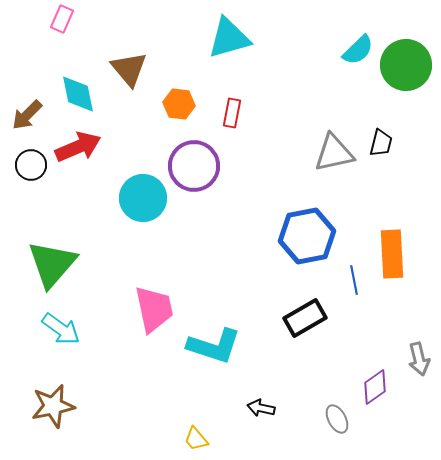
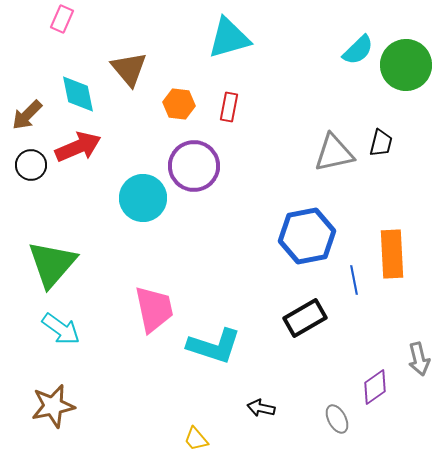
red rectangle: moved 3 px left, 6 px up
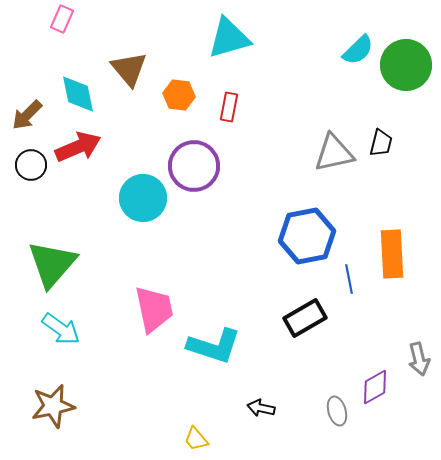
orange hexagon: moved 9 px up
blue line: moved 5 px left, 1 px up
purple diamond: rotated 6 degrees clockwise
gray ellipse: moved 8 px up; rotated 12 degrees clockwise
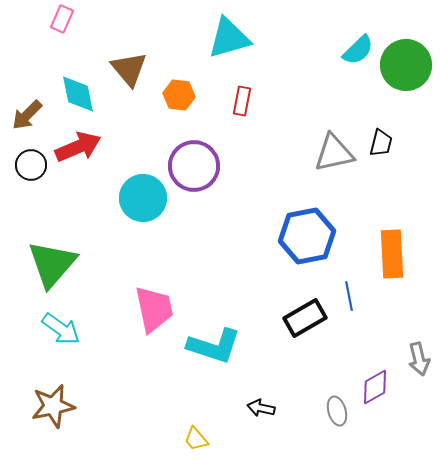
red rectangle: moved 13 px right, 6 px up
blue line: moved 17 px down
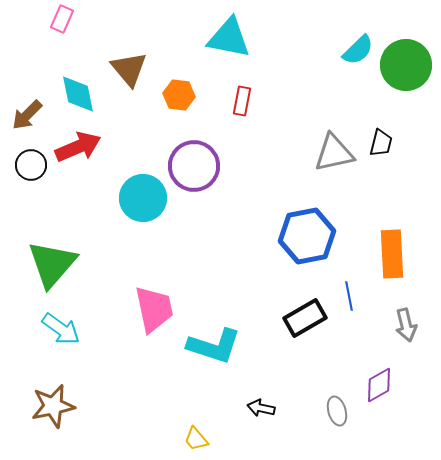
cyan triangle: rotated 27 degrees clockwise
gray arrow: moved 13 px left, 34 px up
purple diamond: moved 4 px right, 2 px up
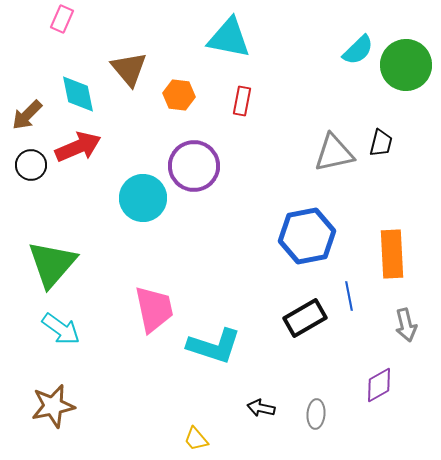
gray ellipse: moved 21 px left, 3 px down; rotated 20 degrees clockwise
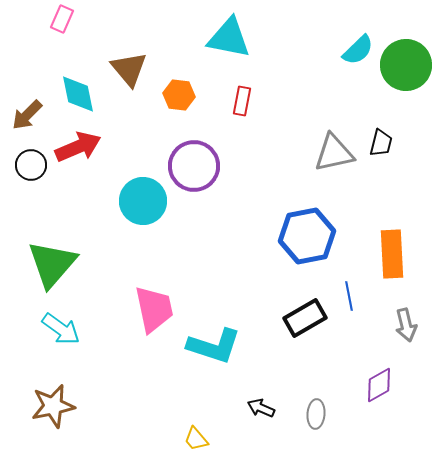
cyan circle: moved 3 px down
black arrow: rotated 12 degrees clockwise
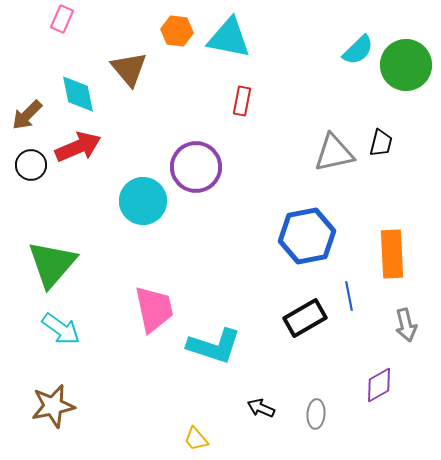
orange hexagon: moved 2 px left, 64 px up
purple circle: moved 2 px right, 1 px down
